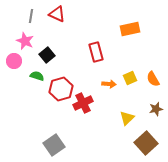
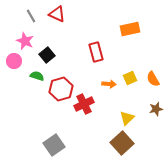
gray line: rotated 40 degrees counterclockwise
red cross: moved 1 px right, 1 px down
brown square: moved 24 px left
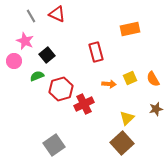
green semicircle: rotated 40 degrees counterclockwise
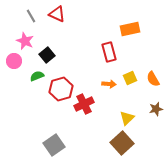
red rectangle: moved 13 px right
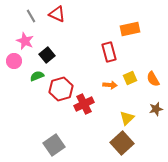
orange arrow: moved 1 px right, 1 px down
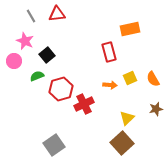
red triangle: rotated 30 degrees counterclockwise
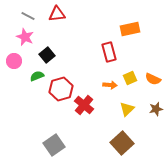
gray line: moved 3 px left; rotated 32 degrees counterclockwise
pink star: moved 4 px up
orange semicircle: rotated 35 degrees counterclockwise
red cross: moved 1 px down; rotated 24 degrees counterclockwise
yellow triangle: moved 9 px up
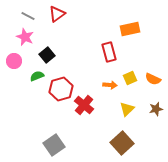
red triangle: rotated 30 degrees counterclockwise
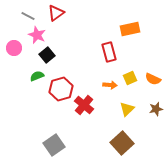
red triangle: moved 1 px left, 1 px up
pink star: moved 12 px right, 2 px up
pink circle: moved 13 px up
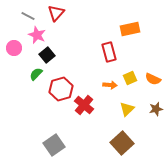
red triangle: rotated 12 degrees counterclockwise
green semicircle: moved 1 px left, 2 px up; rotated 24 degrees counterclockwise
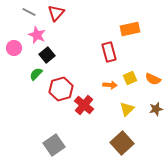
gray line: moved 1 px right, 4 px up
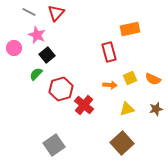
yellow triangle: rotated 28 degrees clockwise
